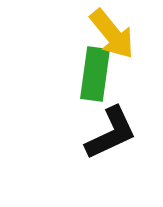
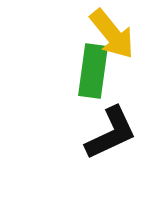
green rectangle: moved 2 px left, 3 px up
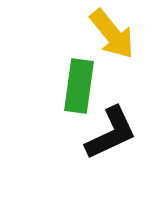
green rectangle: moved 14 px left, 15 px down
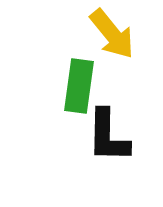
black L-shape: moved 3 px left, 3 px down; rotated 116 degrees clockwise
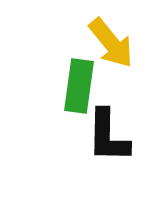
yellow arrow: moved 1 px left, 9 px down
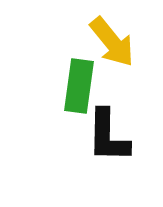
yellow arrow: moved 1 px right, 1 px up
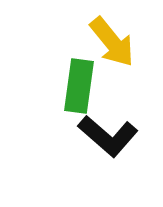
black L-shape: rotated 50 degrees counterclockwise
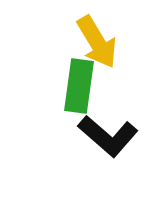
yellow arrow: moved 15 px left; rotated 8 degrees clockwise
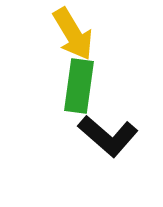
yellow arrow: moved 24 px left, 8 px up
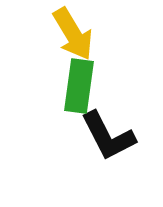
black L-shape: rotated 22 degrees clockwise
